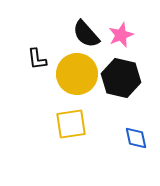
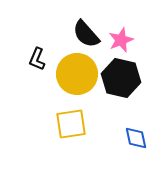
pink star: moved 5 px down
black L-shape: rotated 30 degrees clockwise
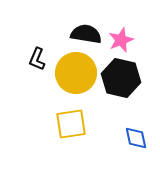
black semicircle: rotated 140 degrees clockwise
yellow circle: moved 1 px left, 1 px up
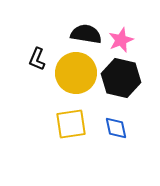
blue diamond: moved 20 px left, 10 px up
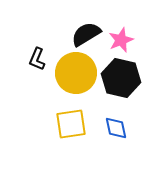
black semicircle: rotated 40 degrees counterclockwise
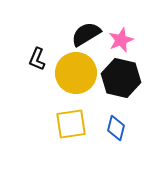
blue diamond: rotated 25 degrees clockwise
